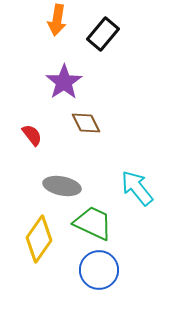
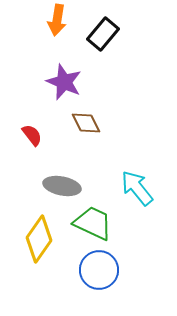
purple star: rotated 15 degrees counterclockwise
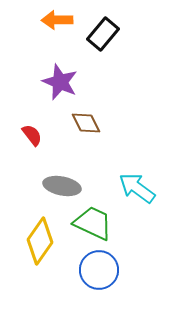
orange arrow: rotated 80 degrees clockwise
purple star: moved 4 px left
cyan arrow: rotated 15 degrees counterclockwise
yellow diamond: moved 1 px right, 2 px down
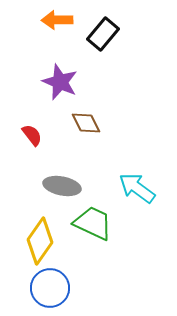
blue circle: moved 49 px left, 18 px down
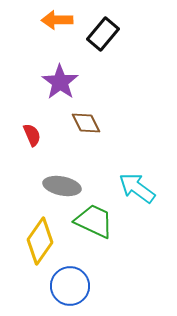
purple star: rotated 12 degrees clockwise
red semicircle: rotated 15 degrees clockwise
green trapezoid: moved 1 px right, 2 px up
blue circle: moved 20 px right, 2 px up
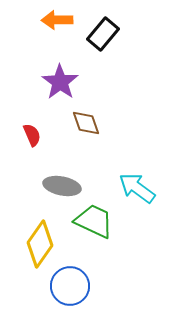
brown diamond: rotated 8 degrees clockwise
yellow diamond: moved 3 px down
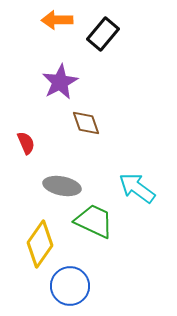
purple star: rotated 9 degrees clockwise
red semicircle: moved 6 px left, 8 px down
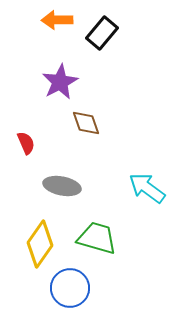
black rectangle: moved 1 px left, 1 px up
cyan arrow: moved 10 px right
green trapezoid: moved 3 px right, 17 px down; rotated 9 degrees counterclockwise
blue circle: moved 2 px down
